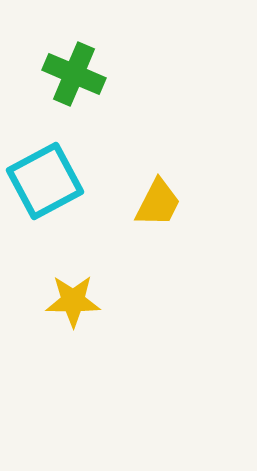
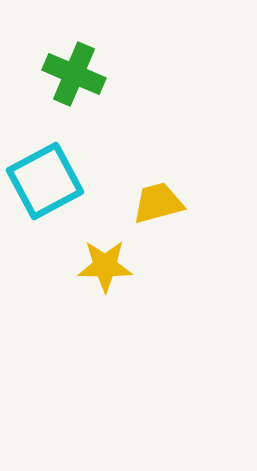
yellow trapezoid: rotated 132 degrees counterclockwise
yellow star: moved 32 px right, 35 px up
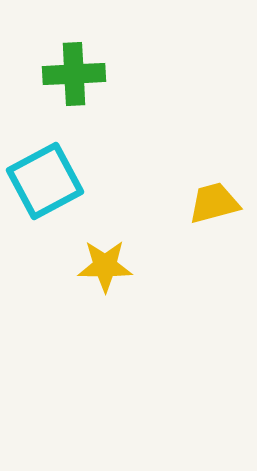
green cross: rotated 26 degrees counterclockwise
yellow trapezoid: moved 56 px right
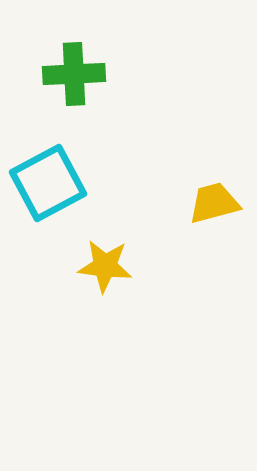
cyan square: moved 3 px right, 2 px down
yellow star: rotated 6 degrees clockwise
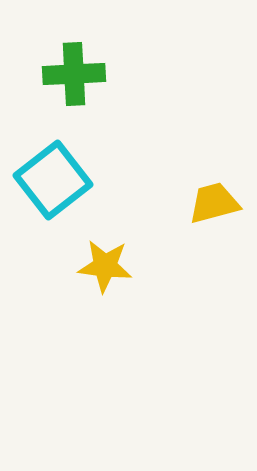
cyan square: moved 5 px right, 3 px up; rotated 10 degrees counterclockwise
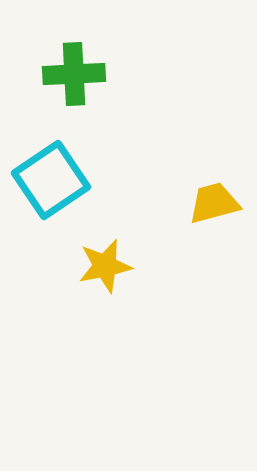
cyan square: moved 2 px left; rotated 4 degrees clockwise
yellow star: rotated 18 degrees counterclockwise
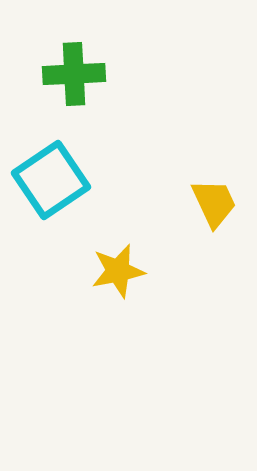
yellow trapezoid: rotated 80 degrees clockwise
yellow star: moved 13 px right, 5 px down
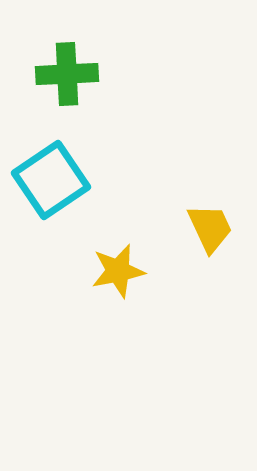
green cross: moved 7 px left
yellow trapezoid: moved 4 px left, 25 px down
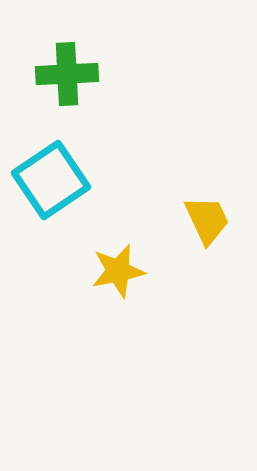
yellow trapezoid: moved 3 px left, 8 px up
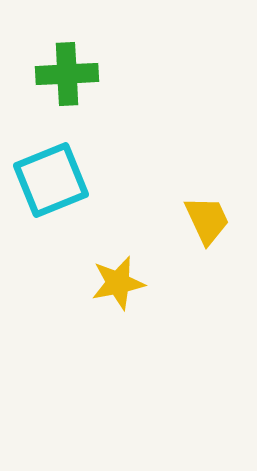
cyan square: rotated 12 degrees clockwise
yellow star: moved 12 px down
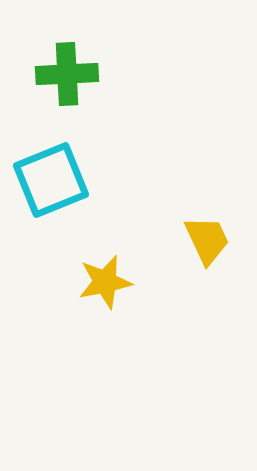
yellow trapezoid: moved 20 px down
yellow star: moved 13 px left, 1 px up
